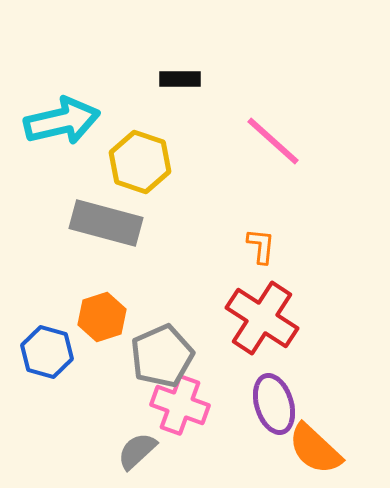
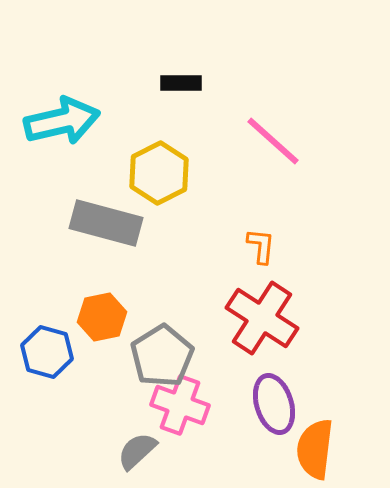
black rectangle: moved 1 px right, 4 px down
yellow hexagon: moved 19 px right, 11 px down; rotated 14 degrees clockwise
orange hexagon: rotated 6 degrees clockwise
gray pentagon: rotated 8 degrees counterclockwise
orange semicircle: rotated 54 degrees clockwise
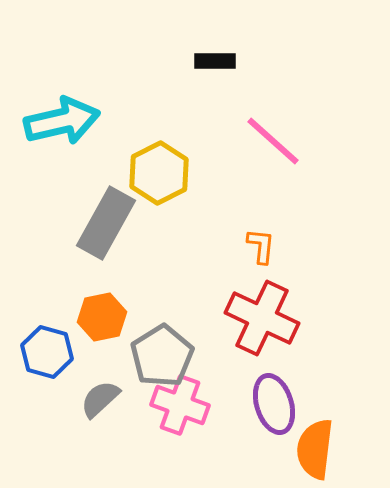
black rectangle: moved 34 px right, 22 px up
gray rectangle: rotated 76 degrees counterclockwise
red cross: rotated 8 degrees counterclockwise
gray semicircle: moved 37 px left, 52 px up
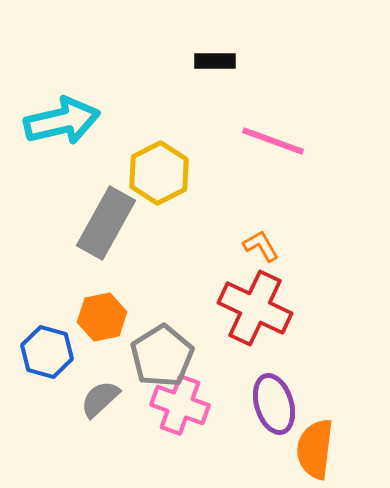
pink line: rotated 22 degrees counterclockwise
orange L-shape: rotated 36 degrees counterclockwise
red cross: moved 7 px left, 10 px up
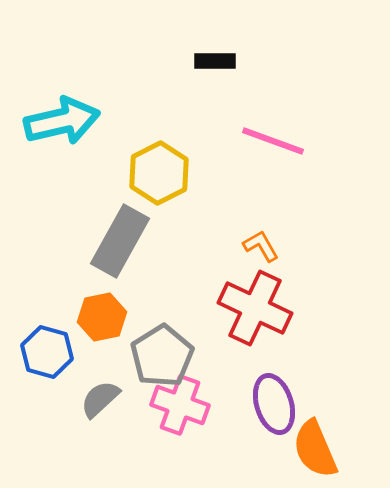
gray rectangle: moved 14 px right, 18 px down
orange semicircle: rotated 30 degrees counterclockwise
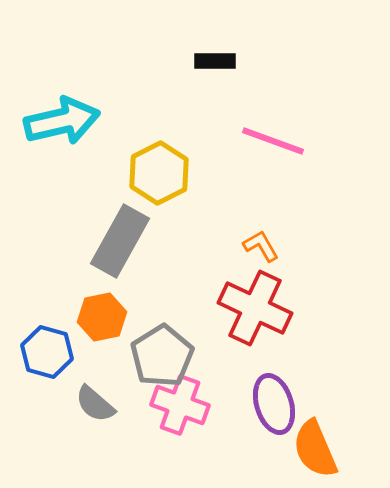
gray semicircle: moved 5 px left, 5 px down; rotated 96 degrees counterclockwise
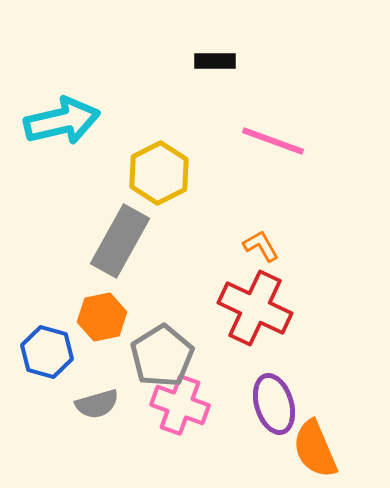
gray semicircle: moved 2 px right; rotated 57 degrees counterclockwise
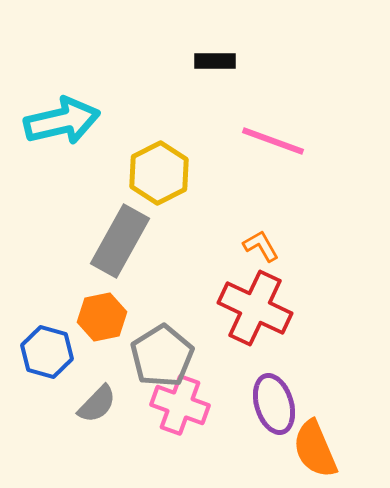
gray semicircle: rotated 30 degrees counterclockwise
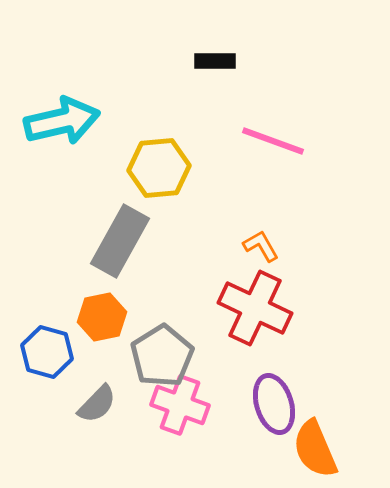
yellow hexagon: moved 5 px up; rotated 22 degrees clockwise
